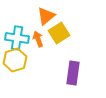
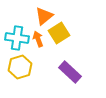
orange triangle: moved 2 px left
yellow hexagon: moved 5 px right, 7 px down
purple rectangle: moved 3 px left, 1 px up; rotated 55 degrees counterclockwise
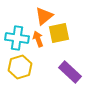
yellow square: rotated 20 degrees clockwise
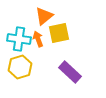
cyan cross: moved 2 px right, 1 px down
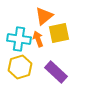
purple rectangle: moved 14 px left
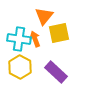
orange triangle: rotated 12 degrees counterclockwise
orange arrow: moved 3 px left
yellow hexagon: rotated 15 degrees counterclockwise
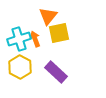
orange triangle: moved 4 px right
cyan cross: rotated 25 degrees counterclockwise
